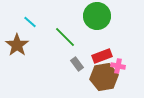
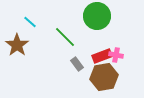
pink cross: moved 2 px left, 11 px up
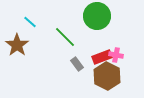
red rectangle: moved 1 px down
brown hexagon: moved 3 px right, 1 px up; rotated 24 degrees counterclockwise
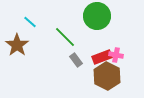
gray rectangle: moved 1 px left, 4 px up
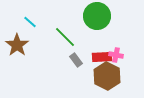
red rectangle: rotated 18 degrees clockwise
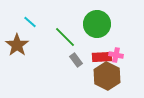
green circle: moved 8 px down
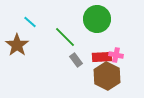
green circle: moved 5 px up
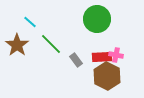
green line: moved 14 px left, 7 px down
